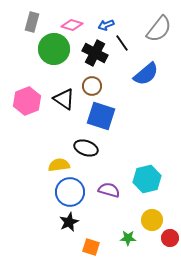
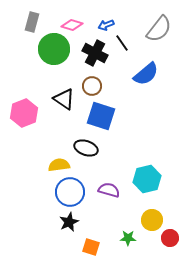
pink hexagon: moved 3 px left, 12 px down
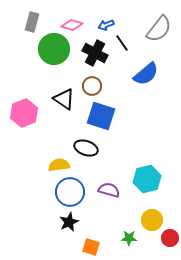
green star: moved 1 px right
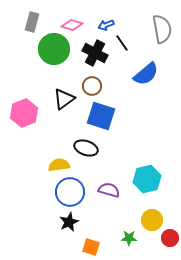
gray semicircle: moved 3 px right; rotated 48 degrees counterclockwise
black triangle: rotated 50 degrees clockwise
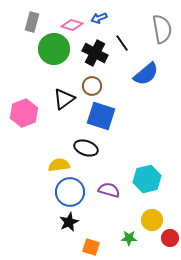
blue arrow: moved 7 px left, 7 px up
